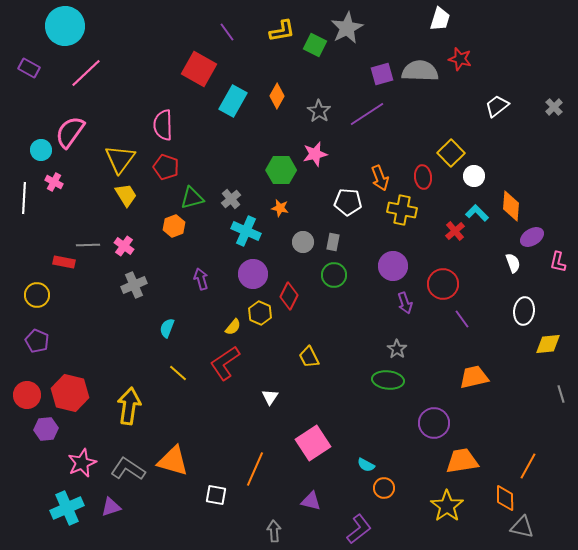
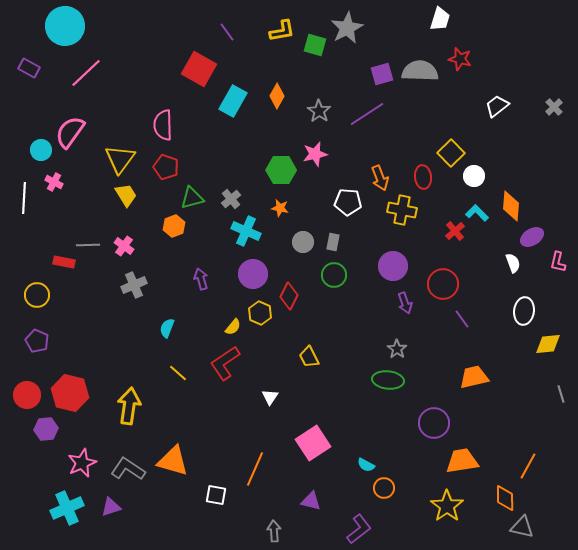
green square at (315, 45): rotated 10 degrees counterclockwise
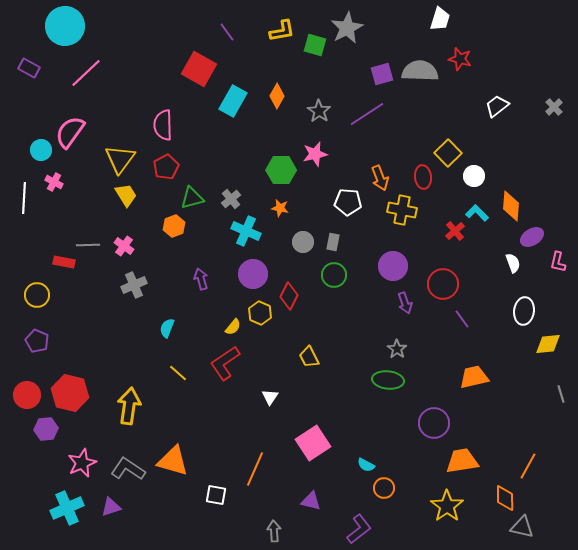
yellow square at (451, 153): moved 3 px left
red pentagon at (166, 167): rotated 25 degrees clockwise
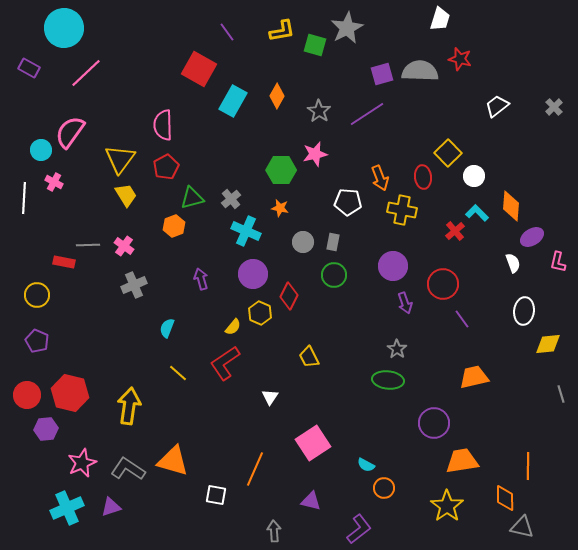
cyan circle at (65, 26): moved 1 px left, 2 px down
orange line at (528, 466): rotated 28 degrees counterclockwise
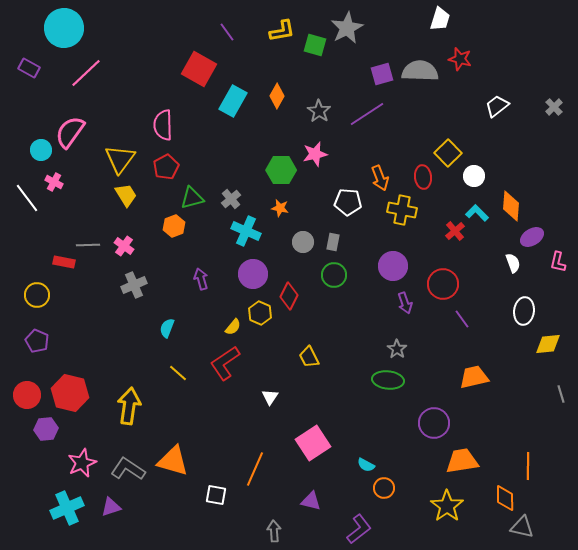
white line at (24, 198): moved 3 px right; rotated 40 degrees counterclockwise
